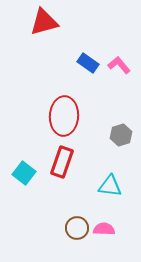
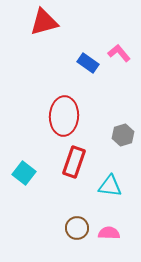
pink L-shape: moved 12 px up
gray hexagon: moved 2 px right
red rectangle: moved 12 px right
pink semicircle: moved 5 px right, 4 px down
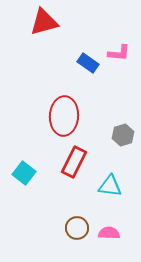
pink L-shape: rotated 135 degrees clockwise
red rectangle: rotated 8 degrees clockwise
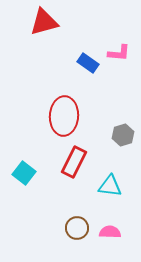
pink semicircle: moved 1 px right, 1 px up
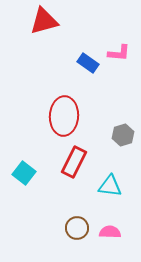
red triangle: moved 1 px up
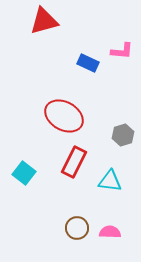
pink L-shape: moved 3 px right, 2 px up
blue rectangle: rotated 10 degrees counterclockwise
red ellipse: rotated 63 degrees counterclockwise
cyan triangle: moved 5 px up
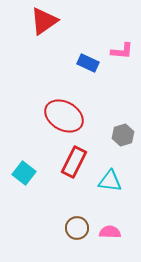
red triangle: rotated 20 degrees counterclockwise
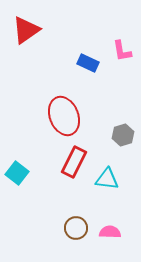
red triangle: moved 18 px left, 9 px down
pink L-shape: rotated 75 degrees clockwise
red ellipse: rotated 39 degrees clockwise
cyan square: moved 7 px left
cyan triangle: moved 3 px left, 2 px up
brown circle: moved 1 px left
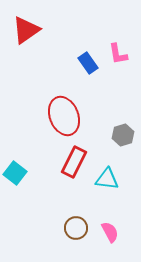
pink L-shape: moved 4 px left, 3 px down
blue rectangle: rotated 30 degrees clockwise
cyan square: moved 2 px left
pink semicircle: rotated 60 degrees clockwise
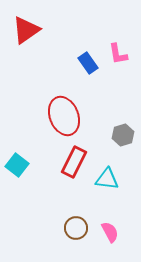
cyan square: moved 2 px right, 8 px up
